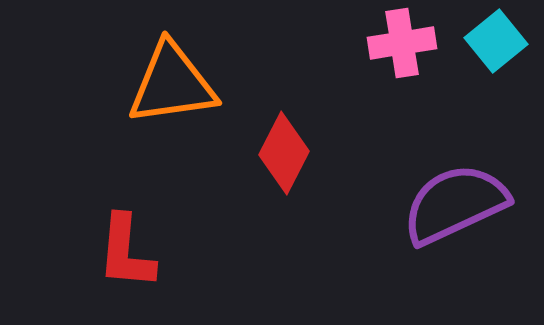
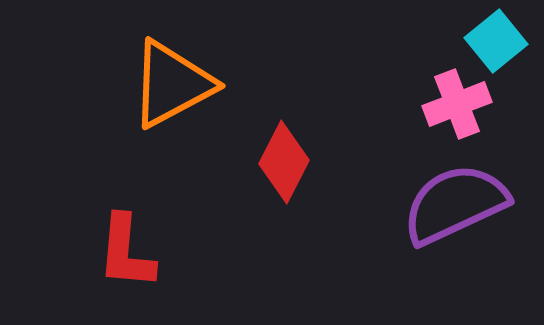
pink cross: moved 55 px right, 61 px down; rotated 12 degrees counterclockwise
orange triangle: rotated 20 degrees counterclockwise
red diamond: moved 9 px down
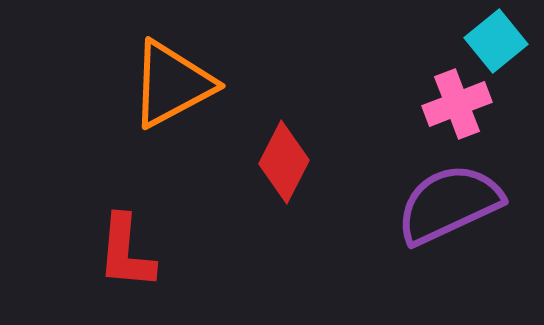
purple semicircle: moved 6 px left
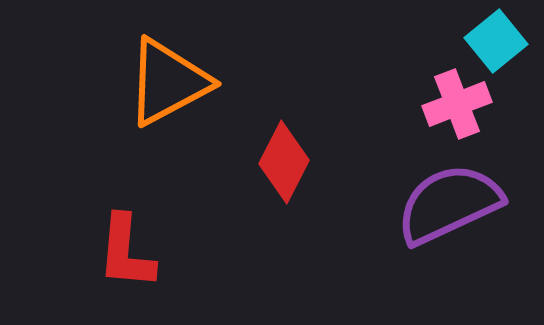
orange triangle: moved 4 px left, 2 px up
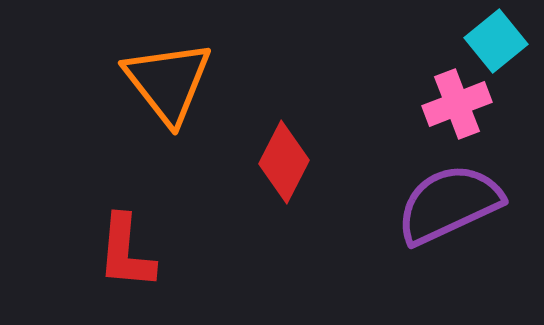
orange triangle: rotated 40 degrees counterclockwise
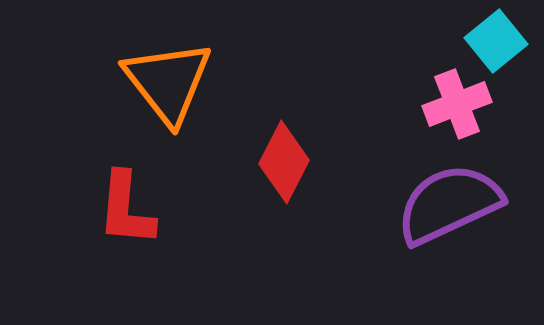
red L-shape: moved 43 px up
